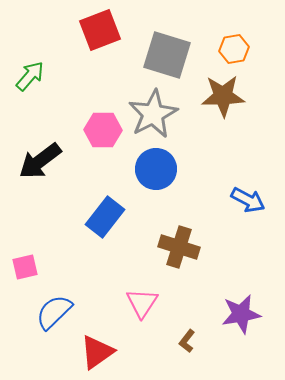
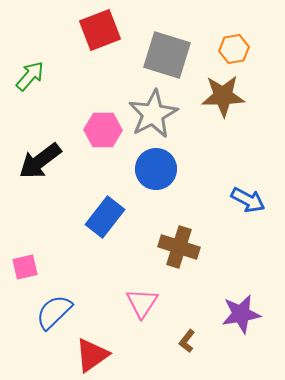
red triangle: moved 5 px left, 3 px down
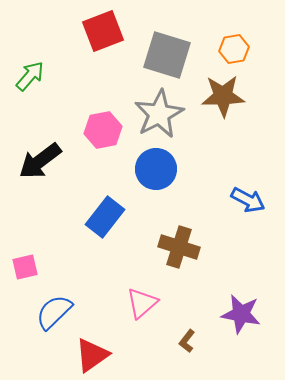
red square: moved 3 px right, 1 px down
gray star: moved 6 px right
pink hexagon: rotated 12 degrees counterclockwise
pink triangle: rotated 16 degrees clockwise
purple star: rotated 21 degrees clockwise
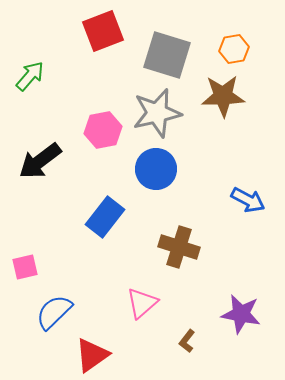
gray star: moved 2 px left, 1 px up; rotated 15 degrees clockwise
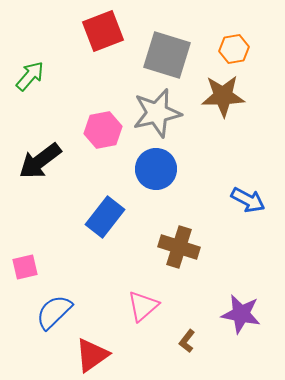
pink triangle: moved 1 px right, 3 px down
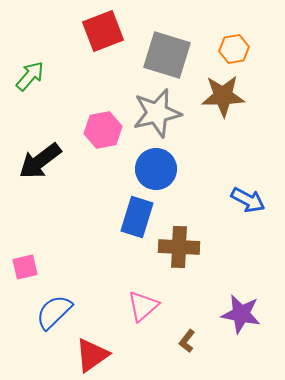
blue rectangle: moved 32 px right; rotated 21 degrees counterclockwise
brown cross: rotated 15 degrees counterclockwise
